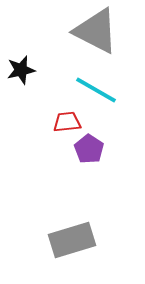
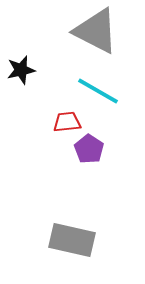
cyan line: moved 2 px right, 1 px down
gray rectangle: rotated 30 degrees clockwise
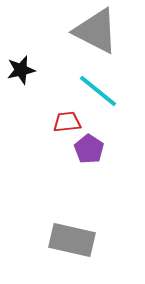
cyan line: rotated 9 degrees clockwise
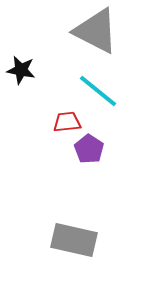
black star: rotated 24 degrees clockwise
gray rectangle: moved 2 px right
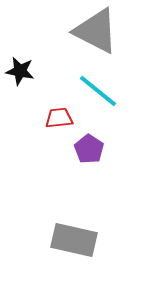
black star: moved 1 px left, 1 px down
red trapezoid: moved 8 px left, 4 px up
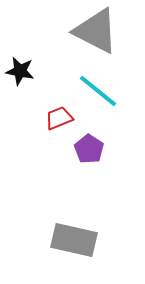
red trapezoid: rotated 16 degrees counterclockwise
